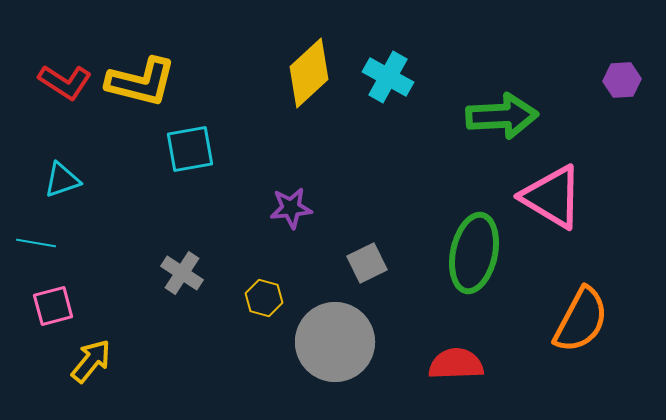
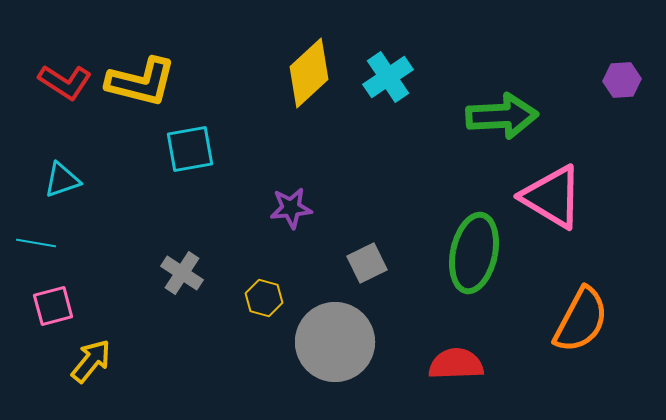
cyan cross: rotated 27 degrees clockwise
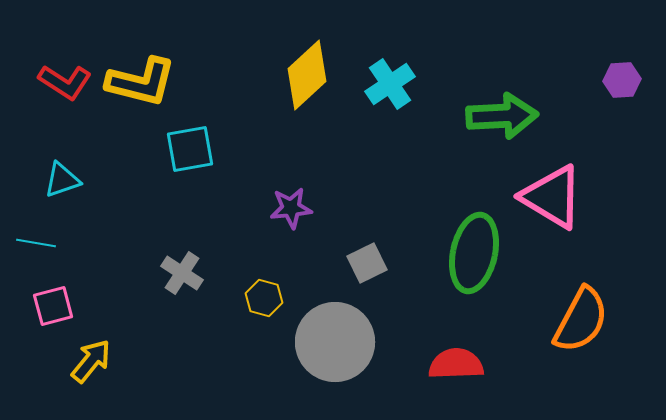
yellow diamond: moved 2 px left, 2 px down
cyan cross: moved 2 px right, 7 px down
